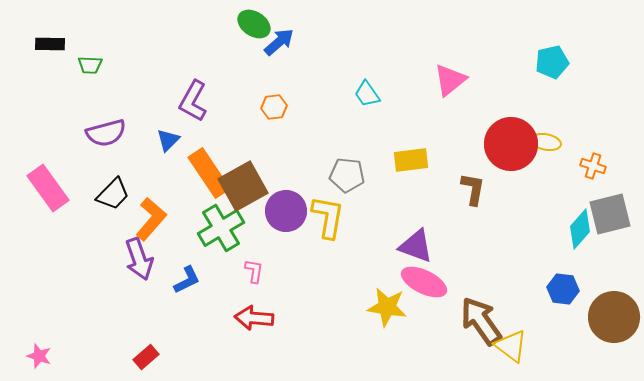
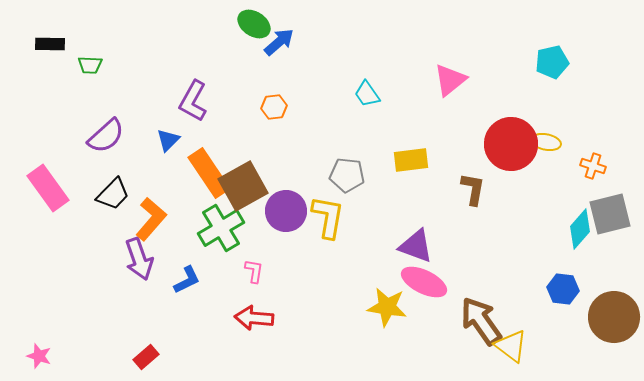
purple semicircle: moved 3 px down; rotated 27 degrees counterclockwise
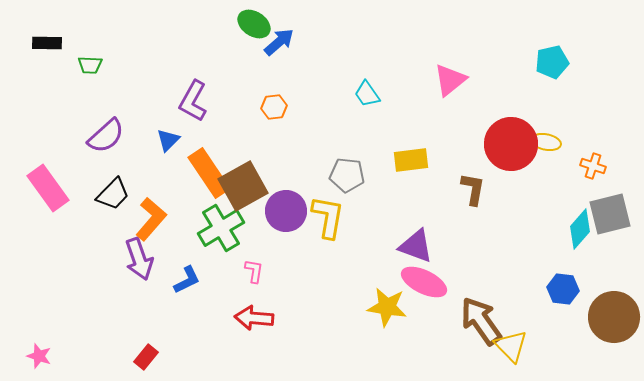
black rectangle: moved 3 px left, 1 px up
yellow triangle: rotated 9 degrees clockwise
red rectangle: rotated 10 degrees counterclockwise
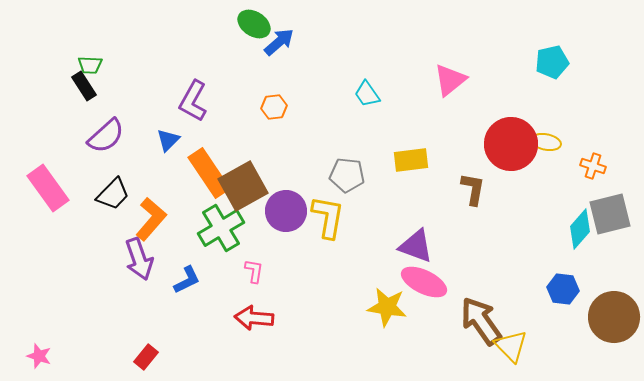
black rectangle: moved 37 px right, 43 px down; rotated 56 degrees clockwise
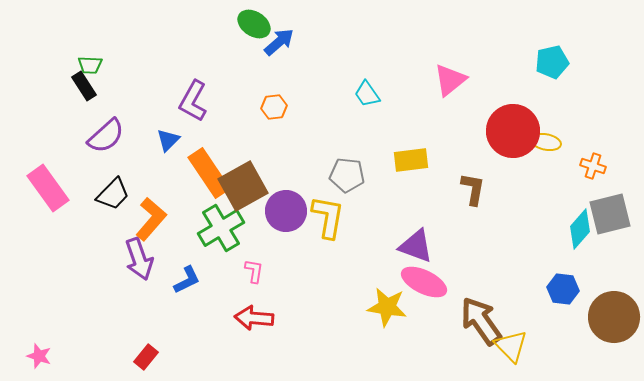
red circle: moved 2 px right, 13 px up
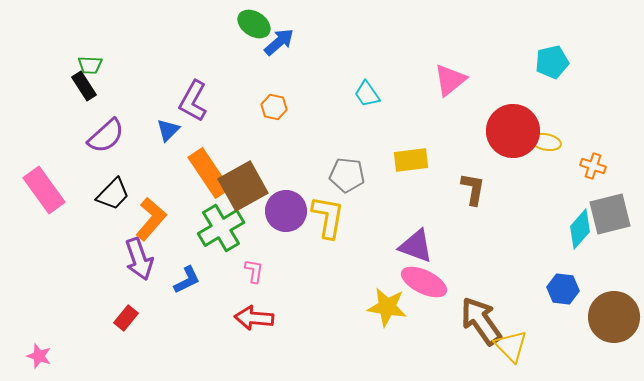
orange hexagon: rotated 20 degrees clockwise
blue triangle: moved 10 px up
pink rectangle: moved 4 px left, 2 px down
red rectangle: moved 20 px left, 39 px up
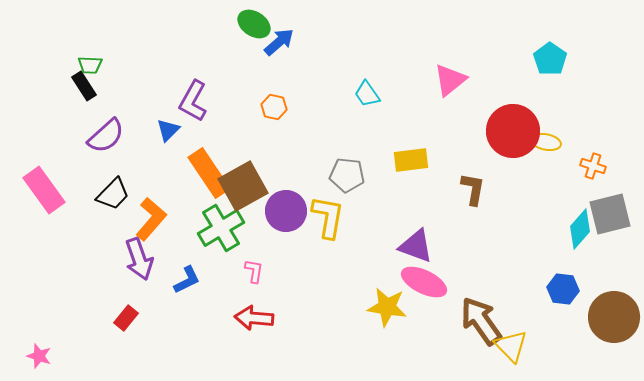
cyan pentagon: moved 2 px left, 3 px up; rotated 24 degrees counterclockwise
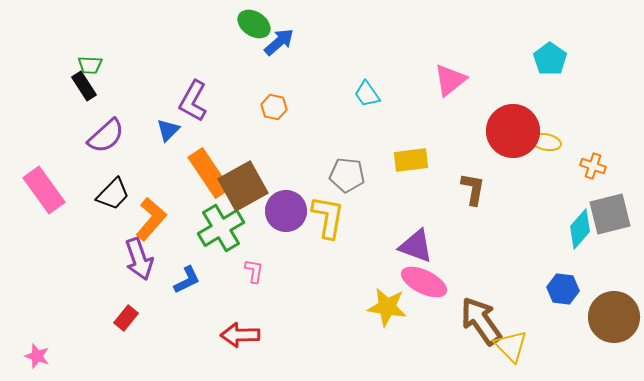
red arrow: moved 14 px left, 17 px down; rotated 6 degrees counterclockwise
pink star: moved 2 px left
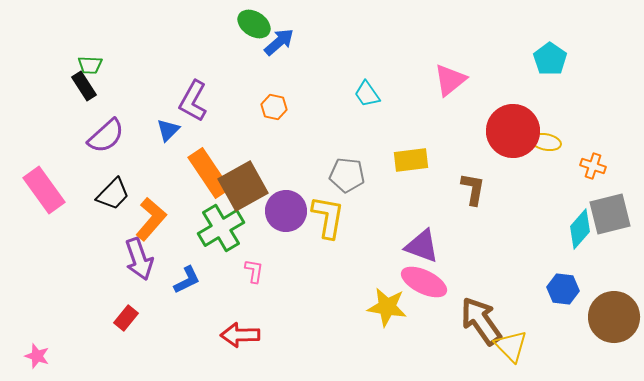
purple triangle: moved 6 px right
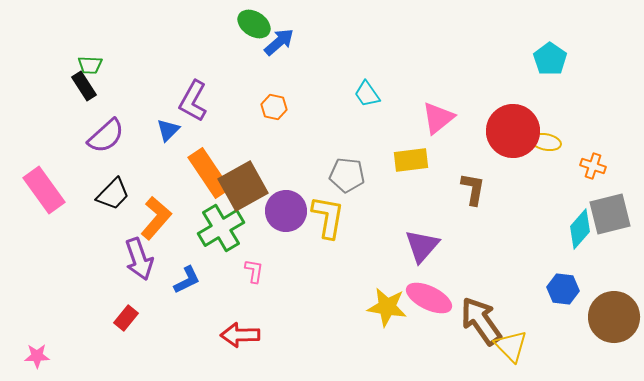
pink triangle: moved 12 px left, 38 px down
orange L-shape: moved 5 px right, 1 px up
purple triangle: rotated 51 degrees clockwise
pink ellipse: moved 5 px right, 16 px down
pink star: rotated 20 degrees counterclockwise
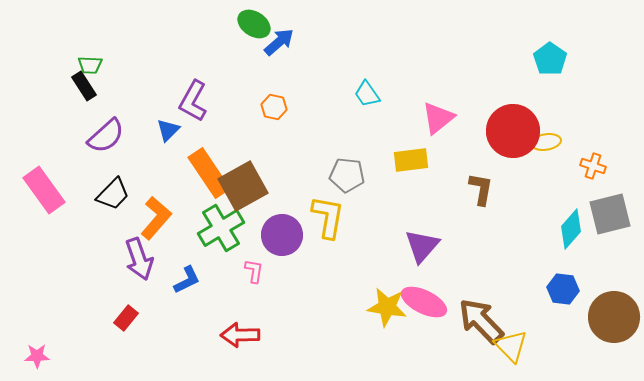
yellow ellipse: rotated 20 degrees counterclockwise
brown L-shape: moved 8 px right
purple circle: moved 4 px left, 24 px down
cyan diamond: moved 9 px left
pink ellipse: moved 5 px left, 4 px down
brown arrow: rotated 9 degrees counterclockwise
